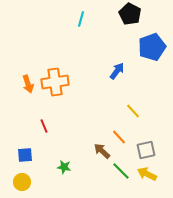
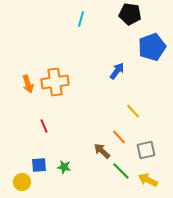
black pentagon: rotated 20 degrees counterclockwise
blue square: moved 14 px right, 10 px down
yellow arrow: moved 1 px right, 6 px down
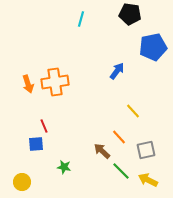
blue pentagon: moved 1 px right; rotated 8 degrees clockwise
blue square: moved 3 px left, 21 px up
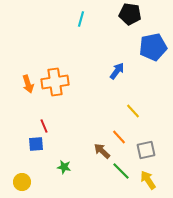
yellow arrow: rotated 30 degrees clockwise
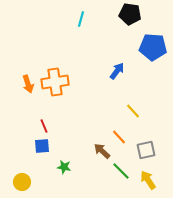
blue pentagon: rotated 16 degrees clockwise
blue square: moved 6 px right, 2 px down
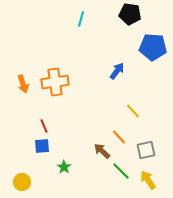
orange arrow: moved 5 px left
green star: rotated 24 degrees clockwise
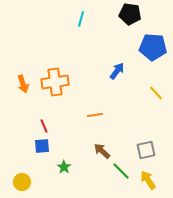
yellow line: moved 23 px right, 18 px up
orange line: moved 24 px left, 22 px up; rotated 56 degrees counterclockwise
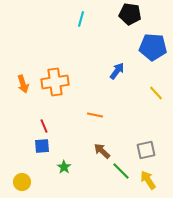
orange line: rotated 21 degrees clockwise
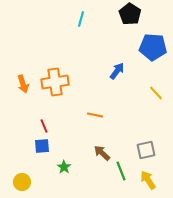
black pentagon: rotated 25 degrees clockwise
brown arrow: moved 2 px down
green line: rotated 24 degrees clockwise
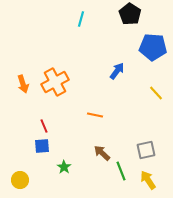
orange cross: rotated 20 degrees counterclockwise
yellow circle: moved 2 px left, 2 px up
